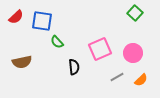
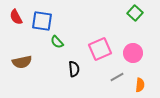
red semicircle: rotated 105 degrees clockwise
black semicircle: moved 2 px down
orange semicircle: moved 1 px left, 5 px down; rotated 40 degrees counterclockwise
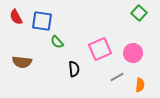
green square: moved 4 px right
brown semicircle: rotated 18 degrees clockwise
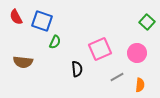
green square: moved 8 px right, 9 px down
blue square: rotated 10 degrees clockwise
green semicircle: moved 2 px left; rotated 112 degrees counterclockwise
pink circle: moved 4 px right
brown semicircle: moved 1 px right
black semicircle: moved 3 px right
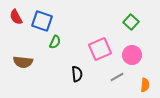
green square: moved 16 px left
pink circle: moved 5 px left, 2 px down
black semicircle: moved 5 px down
orange semicircle: moved 5 px right
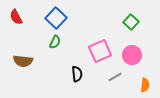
blue square: moved 14 px right, 3 px up; rotated 25 degrees clockwise
pink square: moved 2 px down
brown semicircle: moved 1 px up
gray line: moved 2 px left
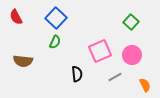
orange semicircle: rotated 32 degrees counterclockwise
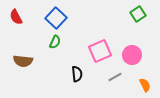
green square: moved 7 px right, 8 px up; rotated 14 degrees clockwise
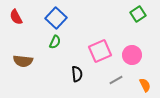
gray line: moved 1 px right, 3 px down
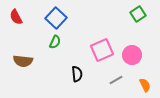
pink square: moved 2 px right, 1 px up
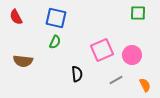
green square: moved 1 px up; rotated 35 degrees clockwise
blue square: rotated 30 degrees counterclockwise
